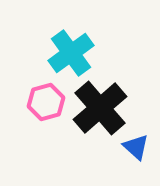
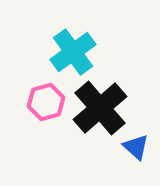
cyan cross: moved 2 px right, 1 px up
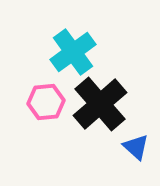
pink hexagon: rotated 9 degrees clockwise
black cross: moved 4 px up
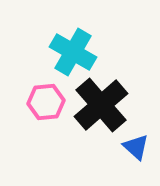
cyan cross: rotated 24 degrees counterclockwise
black cross: moved 1 px right, 1 px down
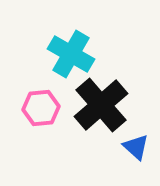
cyan cross: moved 2 px left, 2 px down
pink hexagon: moved 5 px left, 6 px down
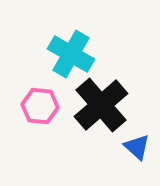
pink hexagon: moved 1 px left, 2 px up; rotated 12 degrees clockwise
blue triangle: moved 1 px right
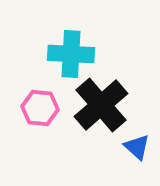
cyan cross: rotated 27 degrees counterclockwise
pink hexagon: moved 2 px down
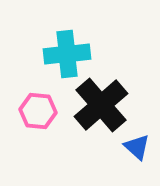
cyan cross: moved 4 px left; rotated 9 degrees counterclockwise
pink hexagon: moved 2 px left, 3 px down
